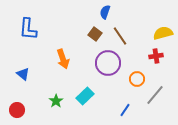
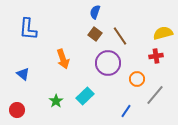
blue semicircle: moved 10 px left
blue line: moved 1 px right, 1 px down
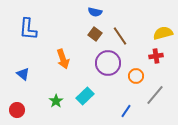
blue semicircle: rotated 96 degrees counterclockwise
orange circle: moved 1 px left, 3 px up
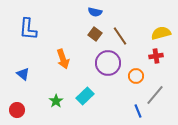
yellow semicircle: moved 2 px left
blue line: moved 12 px right; rotated 56 degrees counterclockwise
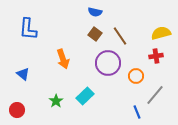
blue line: moved 1 px left, 1 px down
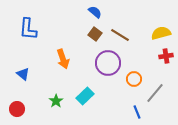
blue semicircle: rotated 152 degrees counterclockwise
brown line: moved 1 px up; rotated 24 degrees counterclockwise
red cross: moved 10 px right
orange circle: moved 2 px left, 3 px down
gray line: moved 2 px up
red circle: moved 1 px up
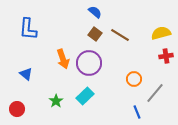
purple circle: moved 19 px left
blue triangle: moved 3 px right
